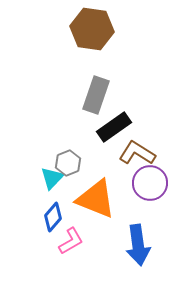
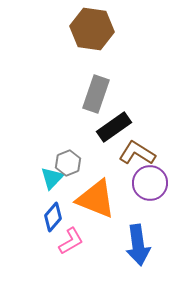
gray rectangle: moved 1 px up
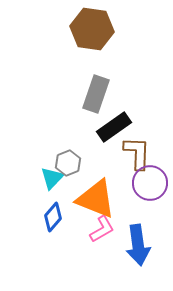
brown L-shape: rotated 60 degrees clockwise
pink L-shape: moved 31 px right, 12 px up
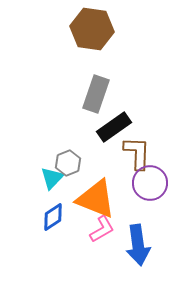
blue diamond: rotated 16 degrees clockwise
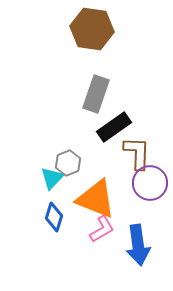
blue diamond: moved 1 px right; rotated 40 degrees counterclockwise
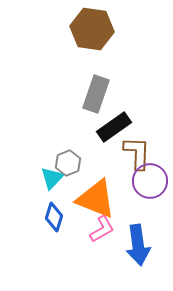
purple circle: moved 2 px up
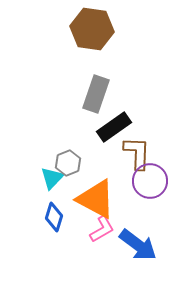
orange triangle: rotated 6 degrees clockwise
blue arrow: rotated 45 degrees counterclockwise
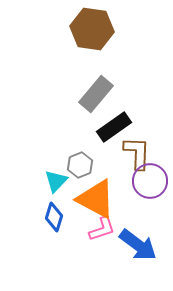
gray rectangle: rotated 21 degrees clockwise
gray hexagon: moved 12 px right, 2 px down
cyan triangle: moved 4 px right, 3 px down
pink L-shape: rotated 12 degrees clockwise
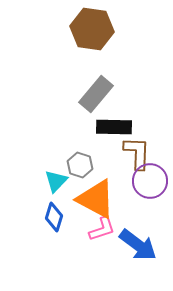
black rectangle: rotated 36 degrees clockwise
gray hexagon: rotated 20 degrees counterclockwise
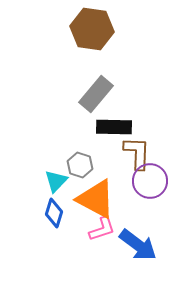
blue diamond: moved 4 px up
